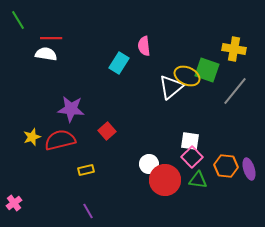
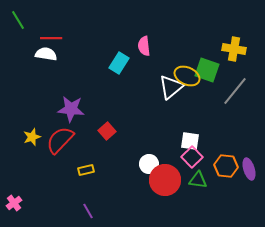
red semicircle: rotated 32 degrees counterclockwise
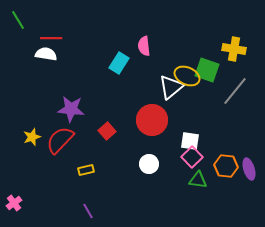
red circle: moved 13 px left, 60 px up
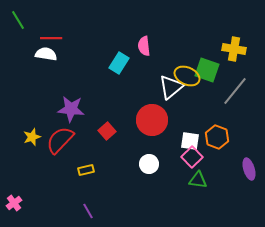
orange hexagon: moved 9 px left, 29 px up; rotated 15 degrees clockwise
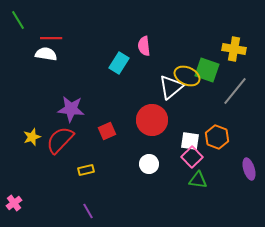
red square: rotated 18 degrees clockwise
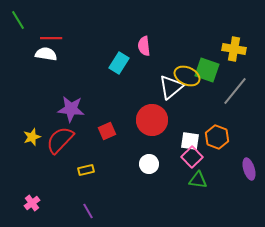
pink cross: moved 18 px right
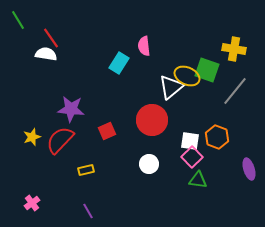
red line: rotated 55 degrees clockwise
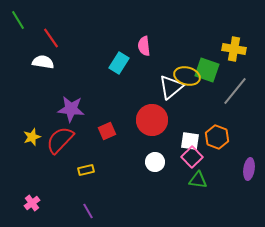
white semicircle: moved 3 px left, 8 px down
yellow ellipse: rotated 10 degrees counterclockwise
white circle: moved 6 px right, 2 px up
purple ellipse: rotated 25 degrees clockwise
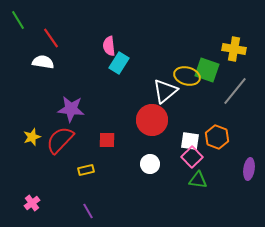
pink semicircle: moved 35 px left
white triangle: moved 6 px left, 4 px down
red square: moved 9 px down; rotated 24 degrees clockwise
white circle: moved 5 px left, 2 px down
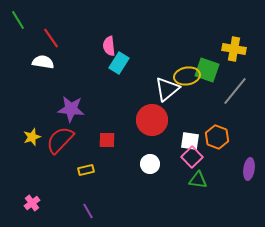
yellow ellipse: rotated 25 degrees counterclockwise
white triangle: moved 2 px right, 2 px up
